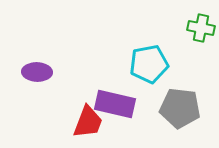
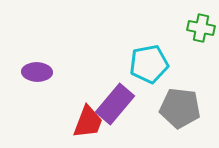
purple rectangle: rotated 63 degrees counterclockwise
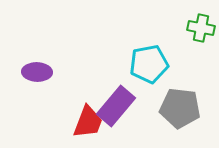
purple rectangle: moved 1 px right, 2 px down
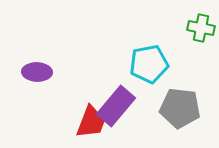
red trapezoid: moved 3 px right
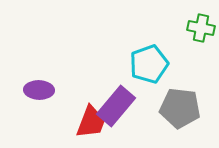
cyan pentagon: rotated 9 degrees counterclockwise
purple ellipse: moved 2 px right, 18 px down
